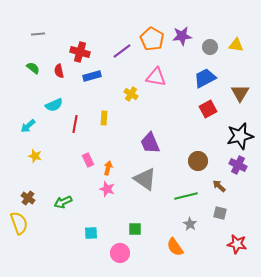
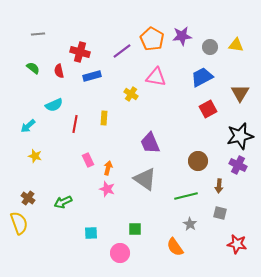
blue trapezoid: moved 3 px left, 1 px up
brown arrow: rotated 128 degrees counterclockwise
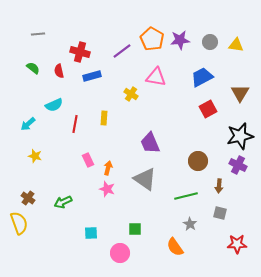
purple star: moved 2 px left, 4 px down
gray circle: moved 5 px up
cyan arrow: moved 2 px up
red star: rotated 12 degrees counterclockwise
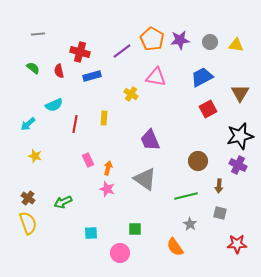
purple trapezoid: moved 3 px up
yellow semicircle: moved 9 px right
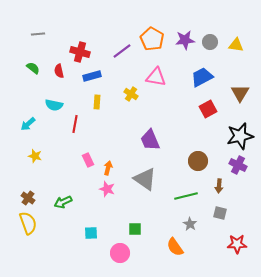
purple star: moved 5 px right
cyan semicircle: rotated 36 degrees clockwise
yellow rectangle: moved 7 px left, 16 px up
